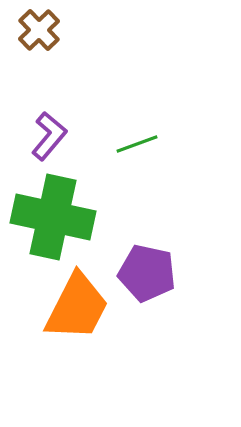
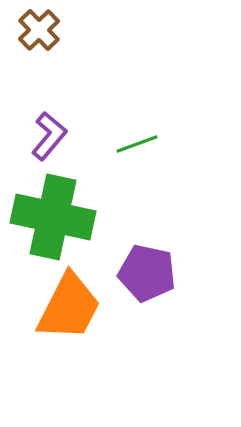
orange trapezoid: moved 8 px left
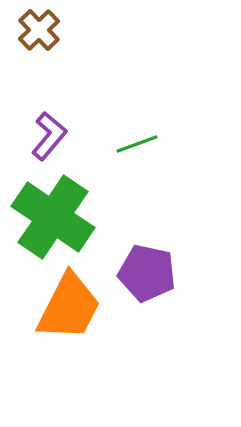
green cross: rotated 22 degrees clockwise
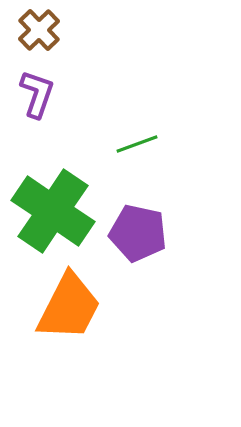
purple L-shape: moved 12 px left, 42 px up; rotated 21 degrees counterclockwise
green cross: moved 6 px up
purple pentagon: moved 9 px left, 40 px up
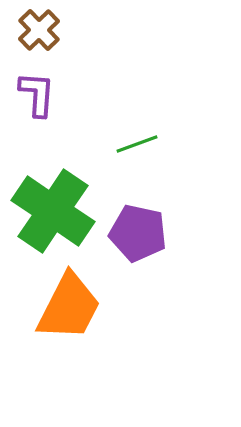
purple L-shape: rotated 15 degrees counterclockwise
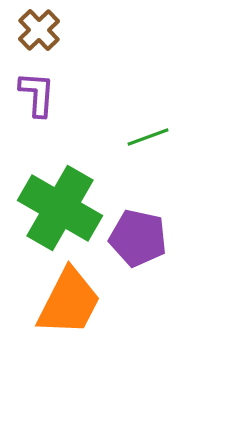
green line: moved 11 px right, 7 px up
green cross: moved 7 px right, 3 px up; rotated 4 degrees counterclockwise
purple pentagon: moved 5 px down
orange trapezoid: moved 5 px up
